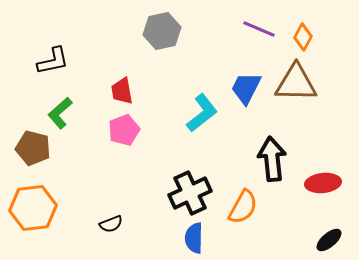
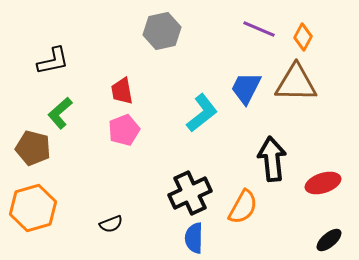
red ellipse: rotated 12 degrees counterclockwise
orange hexagon: rotated 9 degrees counterclockwise
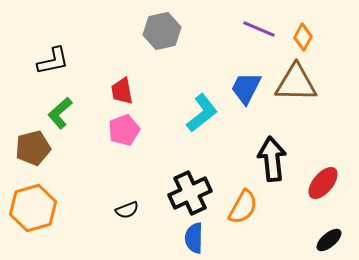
brown pentagon: rotated 28 degrees counterclockwise
red ellipse: rotated 32 degrees counterclockwise
black semicircle: moved 16 px right, 14 px up
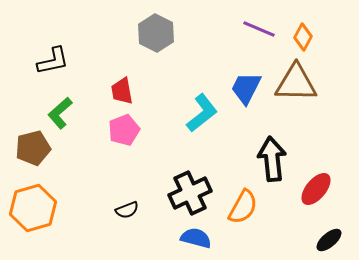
gray hexagon: moved 6 px left, 2 px down; rotated 21 degrees counterclockwise
red ellipse: moved 7 px left, 6 px down
blue semicircle: moved 2 px right; rotated 104 degrees clockwise
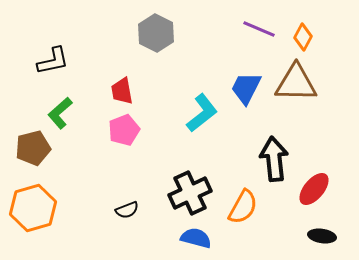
black arrow: moved 2 px right
red ellipse: moved 2 px left
black ellipse: moved 7 px left, 4 px up; rotated 48 degrees clockwise
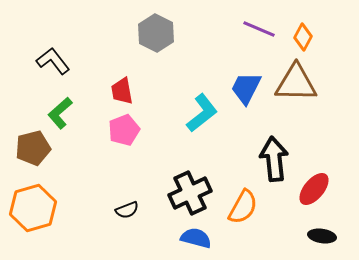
black L-shape: rotated 116 degrees counterclockwise
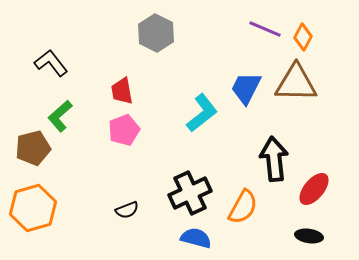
purple line: moved 6 px right
black L-shape: moved 2 px left, 2 px down
green L-shape: moved 3 px down
black ellipse: moved 13 px left
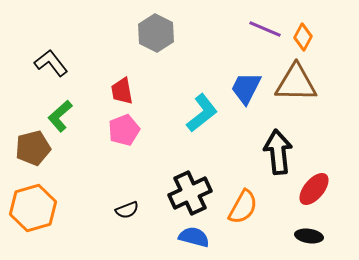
black arrow: moved 4 px right, 7 px up
blue semicircle: moved 2 px left, 1 px up
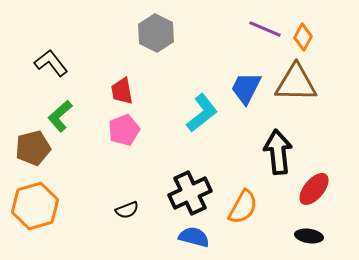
orange hexagon: moved 2 px right, 2 px up
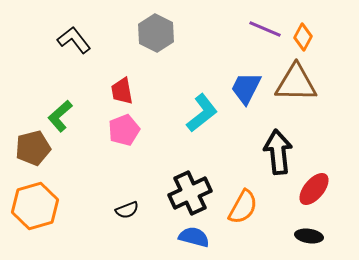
black L-shape: moved 23 px right, 23 px up
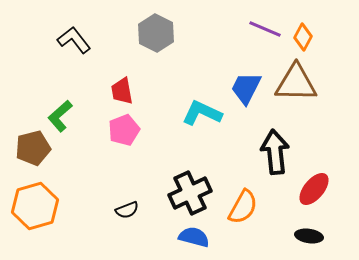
cyan L-shape: rotated 117 degrees counterclockwise
black arrow: moved 3 px left
